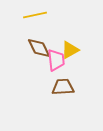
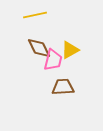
pink trapezoid: moved 3 px left; rotated 20 degrees clockwise
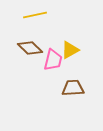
brown diamond: moved 9 px left; rotated 20 degrees counterclockwise
brown trapezoid: moved 10 px right, 1 px down
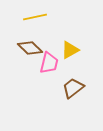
yellow line: moved 2 px down
pink trapezoid: moved 4 px left, 3 px down
brown trapezoid: rotated 35 degrees counterclockwise
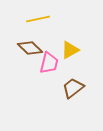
yellow line: moved 3 px right, 2 px down
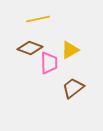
brown diamond: rotated 25 degrees counterclockwise
pink trapezoid: rotated 15 degrees counterclockwise
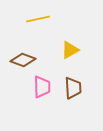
brown diamond: moved 7 px left, 12 px down
pink trapezoid: moved 7 px left, 24 px down
brown trapezoid: rotated 125 degrees clockwise
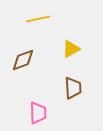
yellow triangle: moved 1 px right, 1 px up
brown diamond: rotated 40 degrees counterclockwise
pink trapezoid: moved 4 px left, 26 px down
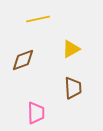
pink trapezoid: moved 2 px left
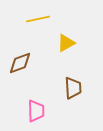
yellow triangle: moved 5 px left, 6 px up
brown diamond: moved 3 px left, 3 px down
pink trapezoid: moved 2 px up
